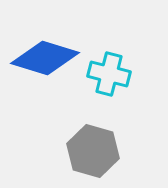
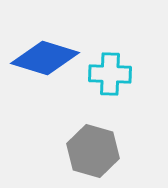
cyan cross: moved 1 px right; rotated 12 degrees counterclockwise
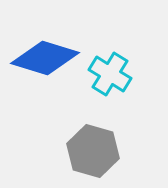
cyan cross: rotated 30 degrees clockwise
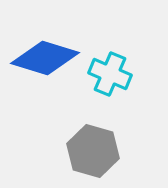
cyan cross: rotated 9 degrees counterclockwise
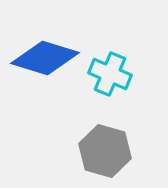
gray hexagon: moved 12 px right
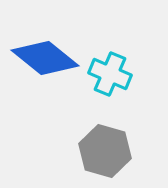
blue diamond: rotated 22 degrees clockwise
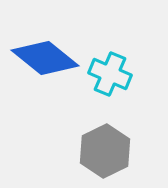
gray hexagon: rotated 18 degrees clockwise
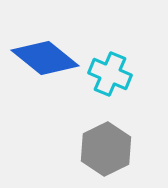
gray hexagon: moved 1 px right, 2 px up
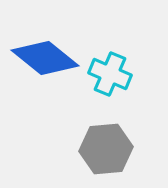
gray hexagon: rotated 21 degrees clockwise
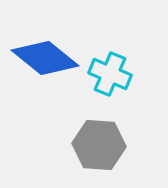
gray hexagon: moved 7 px left, 4 px up; rotated 9 degrees clockwise
